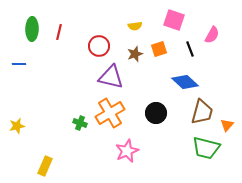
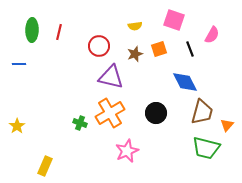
green ellipse: moved 1 px down
blue diamond: rotated 20 degrees clockwise
yellow star: rotated 21 degrees counterclockwise
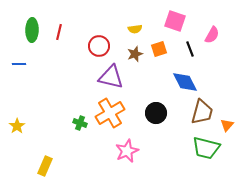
pink square: moved 1 px right, 1 px down
yellow semicircle: moved 3 px down
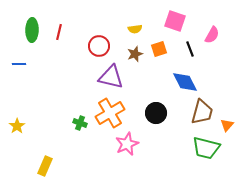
pink star: moved 7 px up
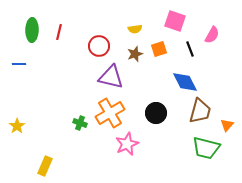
brown trapezoid: moved 2 px left, 1 px up
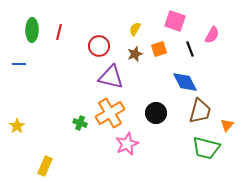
yellow semicircle: rotated 128 degrees clockwise
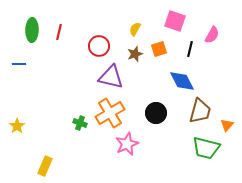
black line: rotated 35 degrees clockwise
blue diamond: moved 3 px left, 1 px up
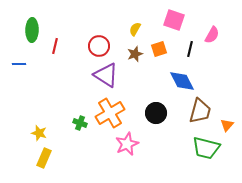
pink square: moved 1 px left, 1 px up
red line: moved 4 px left, 14 px down
purple triangle: moved 5 px left, 2 px up; rotated 20 degrees clockwise
yellow star: moved 22 px right, 7 px down; rotated 21 degrees counterclockwise
yellow rectangle: moved 1 px left, 8 px up
